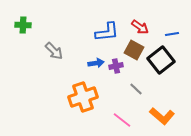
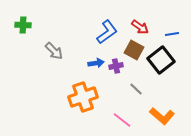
blue L-shape: rotated 30 degrees counterclockwise
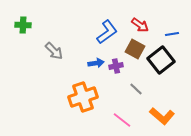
red arrow: moved 2 px up
brown square: moved 1 px right, 1 px up
